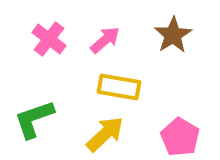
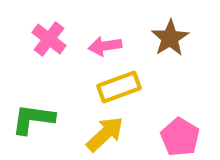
brown star: moved 3 px left, 3 px down
pink arrow: moved 6 px down; rotated 148 degrees counterclockwise
yellow rectangle: rotated 30 degrees counterclockwise
green L-shape: moved 1 px left; rotated 27 degrees clockwise
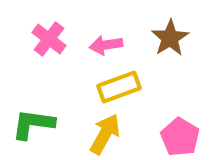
pink arrow: moved 1 px right, 1 px up
green L-shape: moved 5 px down
yellow arrow: rotated 18 degrees counterclockwise
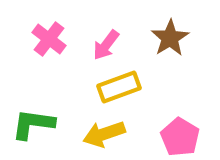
pink arrow: rotated 44 degrees counterclockwise
yellow arrow: moved 1 px left; rotated 138 degrees counterclockwise
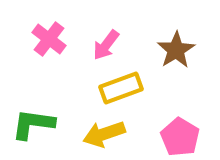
brown star: moved 6 px right, 12 px down
yellow rectangle: moved 2 px right, 1 px down
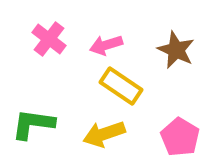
pink arrow: rotated 36 degrees clockwise
brown star: rotated 15 degrees counterclockwise
yellow rectangle: moved 2 px up; rotated 54 degrees clockwise
